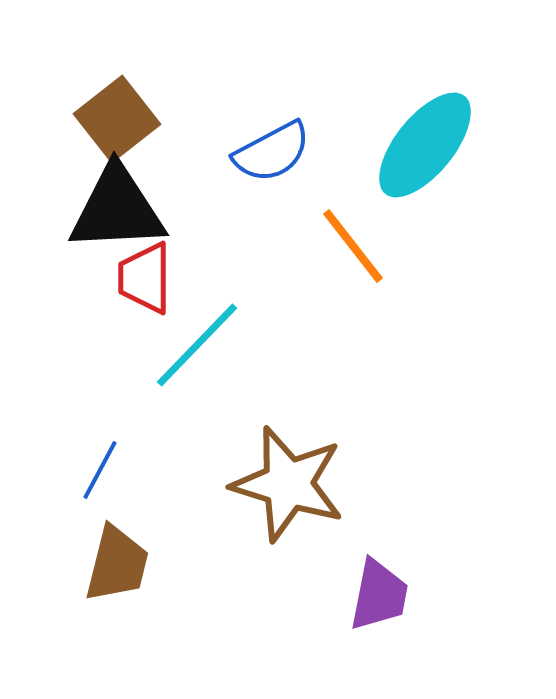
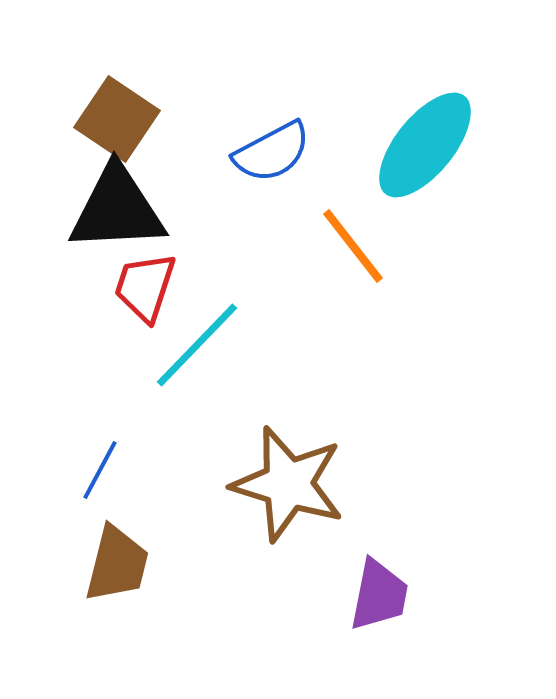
brown square: rotated 18 degrees counterclockwise
red trapezoid: moved 9 px down; rotated 18 degrees clockwise
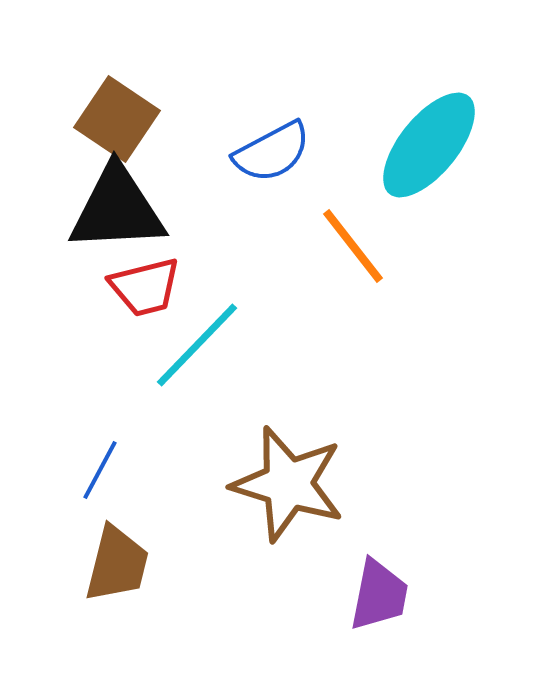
cyan ellipse: moved 4 px right
red trapezoid: rotated 122 degrees counterclockwise
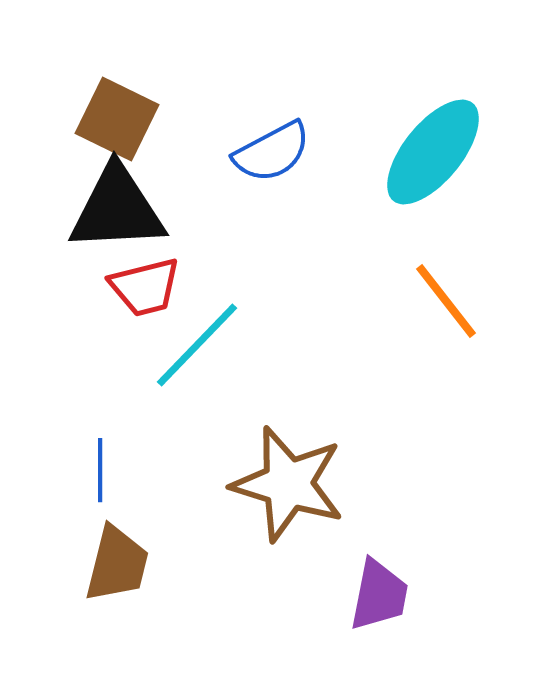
brown square: rotated 8 degrees counterclockwise
cyan ellipse: moved 4 px right, 7 px down
orange line: moved 93 px right, 55 px down
blue line: rotated 28 degrees counterclockwise
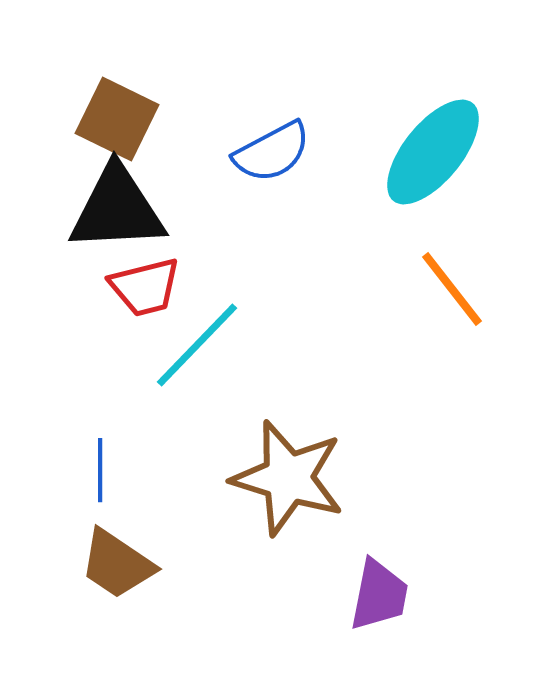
orange line: moved 6 px right, 12 px up
brown star: moved 6 px up
brown trapezoid: rotated 110 degrees clockwise
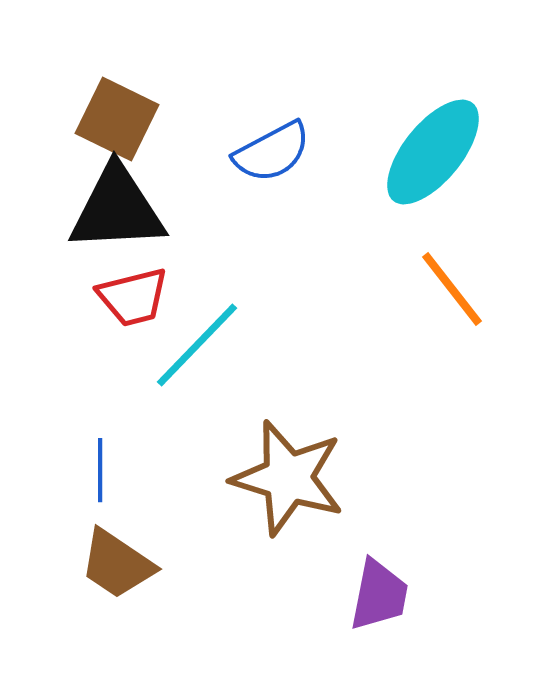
red trapezoid: moved 12 px left, 10 px down
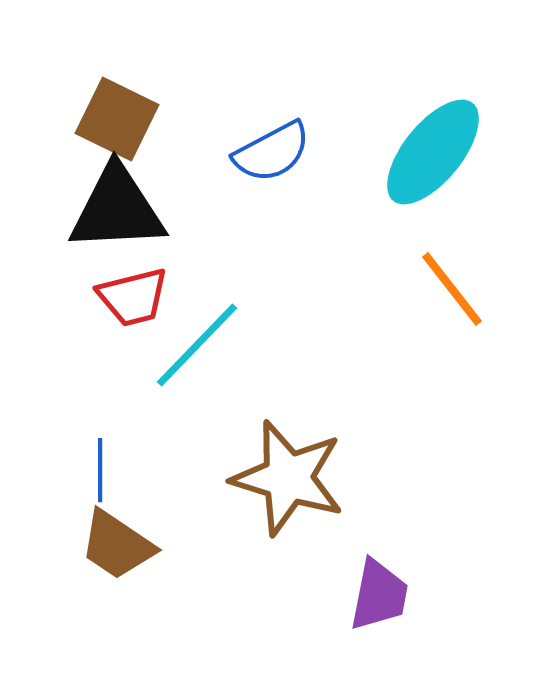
brown trapezoid: moved 19 px up
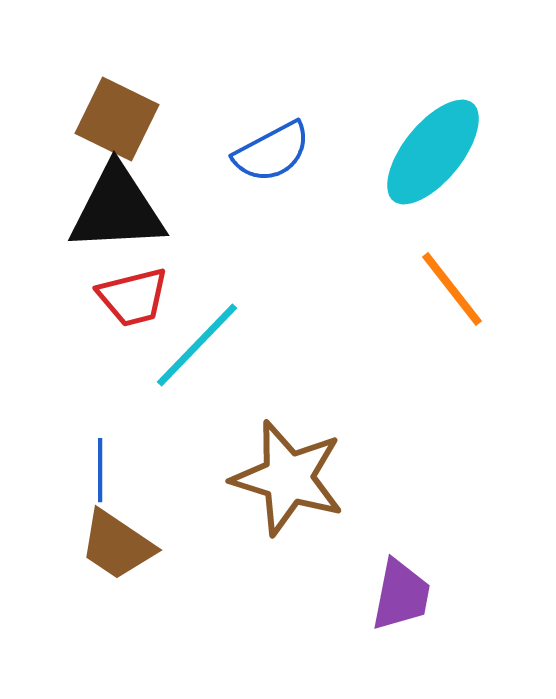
purple trapezoid: moved 22 px right
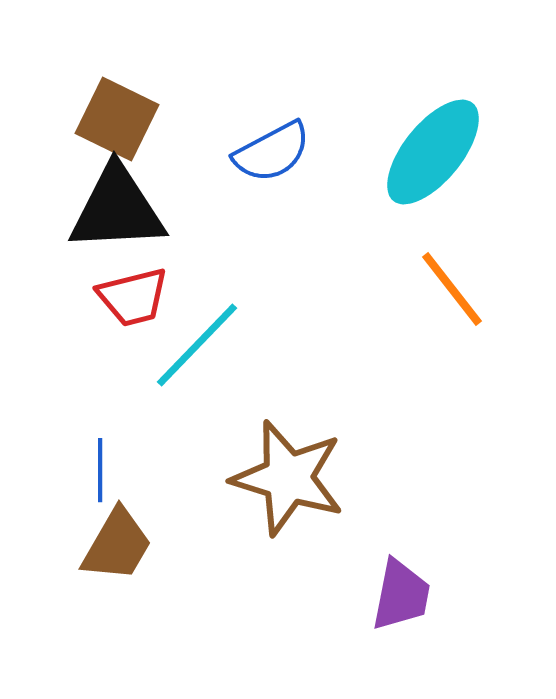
brown trapezoid: rotated 94 degrees counterclockwise
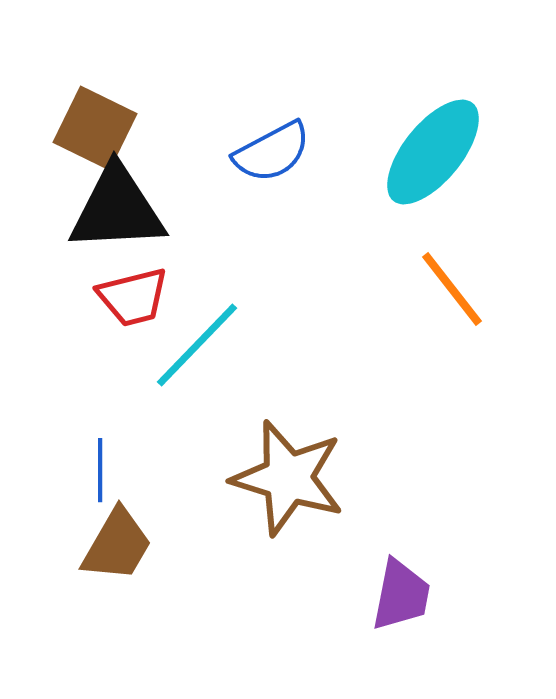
brown square: moved 22 px left, 9 px down
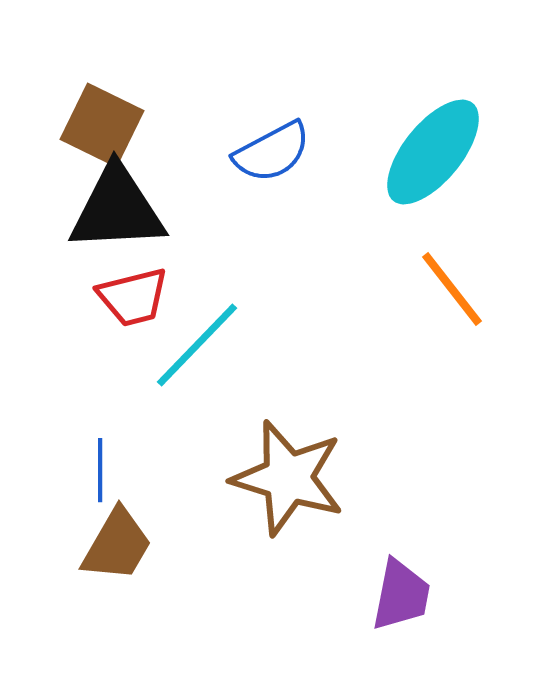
brown square: moved 7 px right, 3 px up
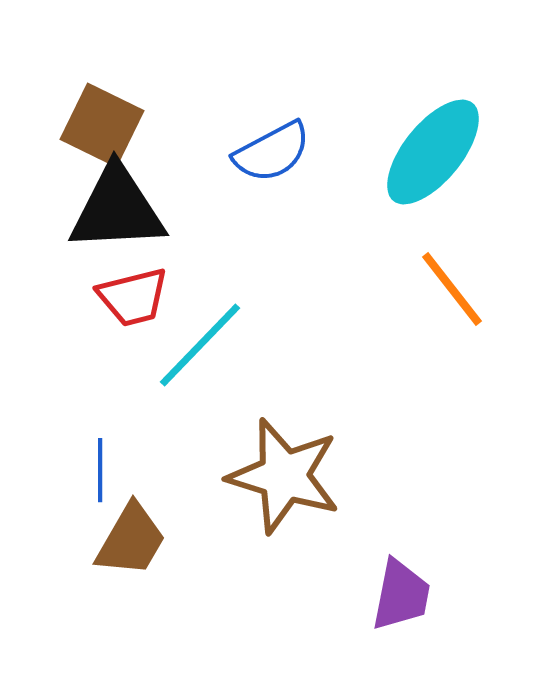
cyan line: moved 3 px right
brown star: moved 4 px left, 2 px up
brown trapezoid: moved 14 px right, 5 px up
